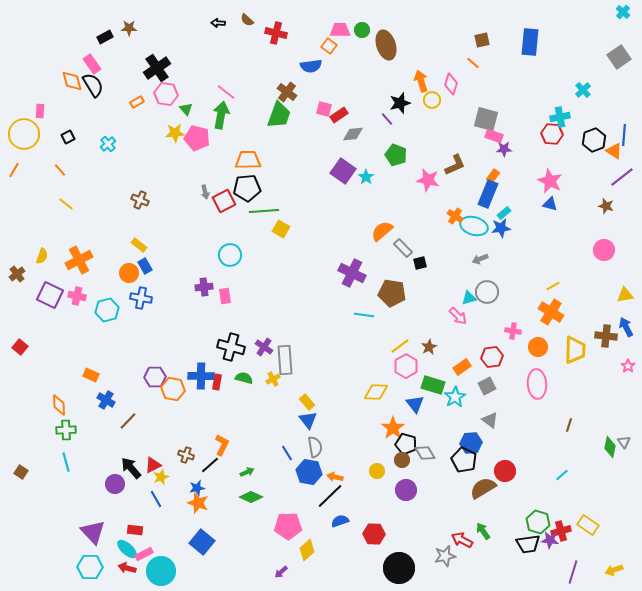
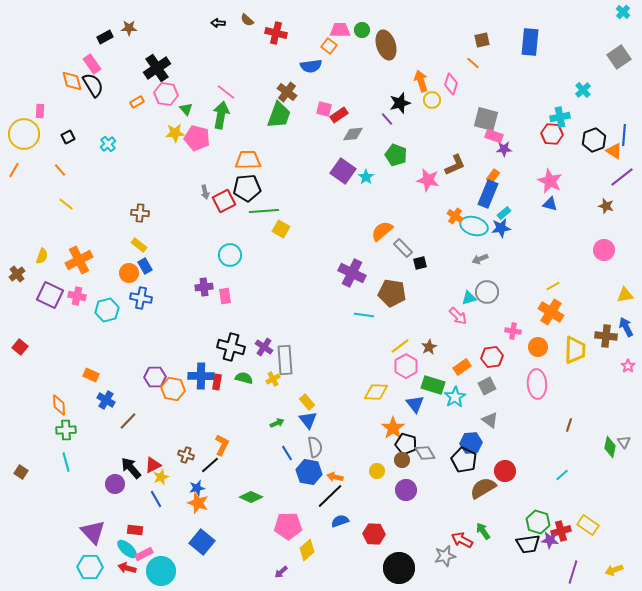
brown cross at (140, 200): moved 13 px down; rotated 18 degrees counterclockwise
green arrow at (247, 472): moved 30 px right, 49 px up
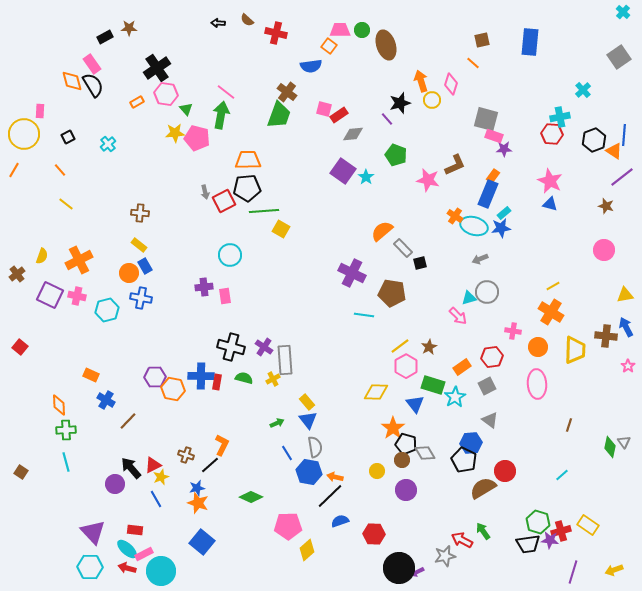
purple arrow at (281, 572): moved 136 px right; rotated 16 degrees clockwise
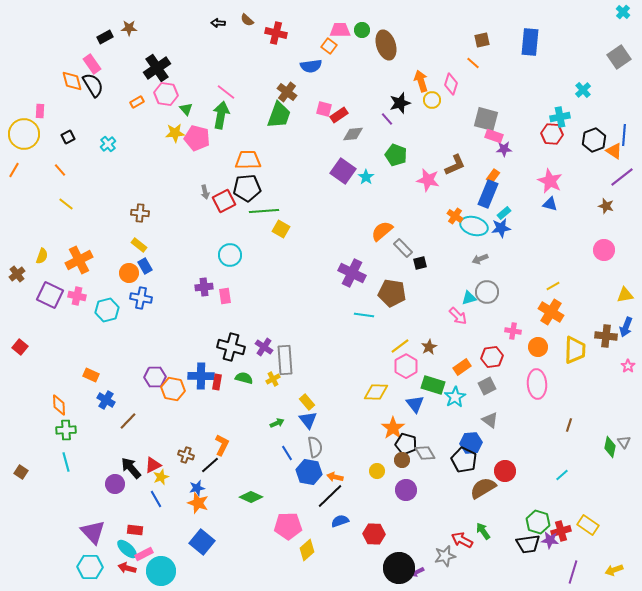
blue arrow at (626, 327): rotated 132 degrees counterclockwise
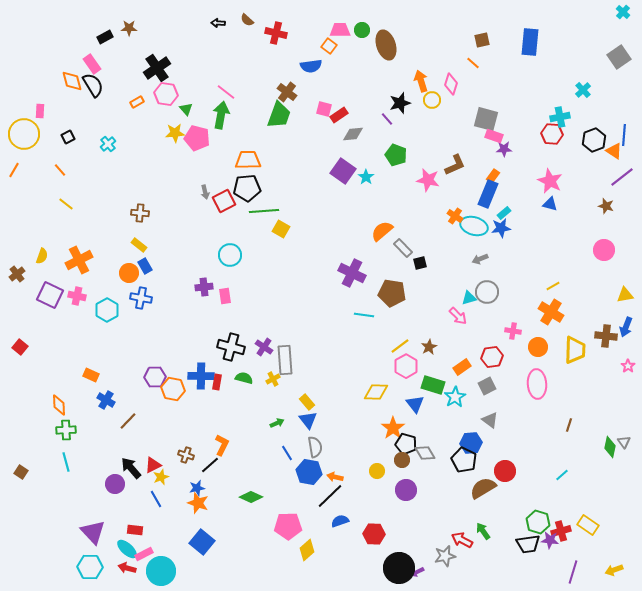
cyan hexagon at (107, 310): rotated 15 degrees counterclockwise
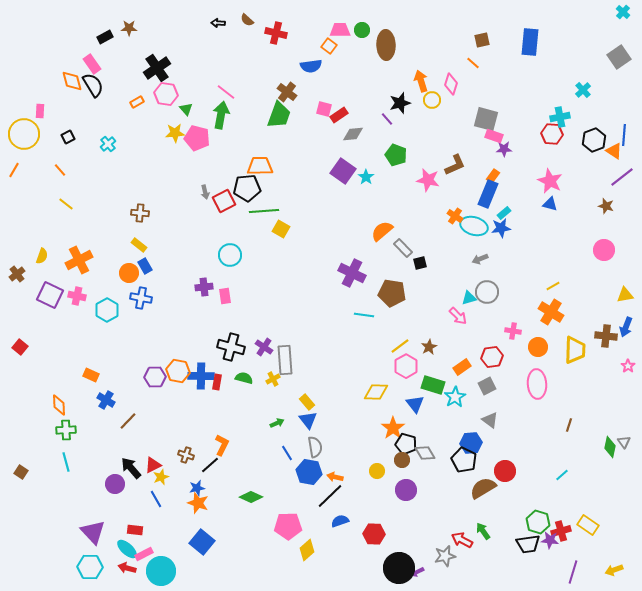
brown ellipse at (386, 45): rotated 16 degrees clockwise
orange trapezoid at (248, 160): moved 12 px right, 6 px down
orange hexagon at (173, 389): moved 5 px right, 18 px up
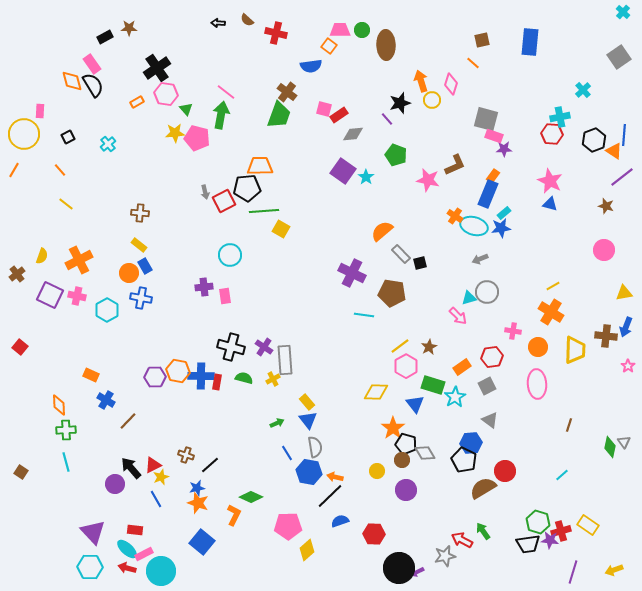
gray rectangle at (403, 248): moved 2 px left, 6 px down
yellow triangle at (625, 295): moved 1 px left, 2 px up
orange L-shape at (222, 445): moved 12 px right, 70 px down
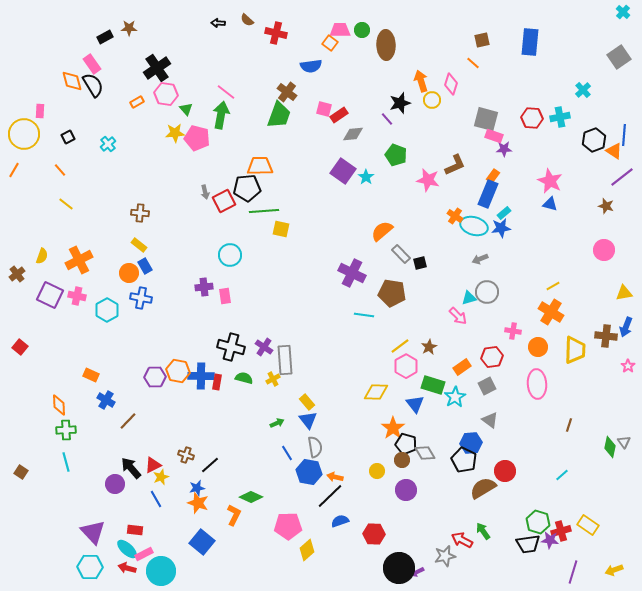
orange square at (329, 46): moved 1 px right, 3 px up
red hexagon at (552, 134): moved 20 px left, 16 px up
yellow square at (281, 229): rotated 18 degrees counterclockwise
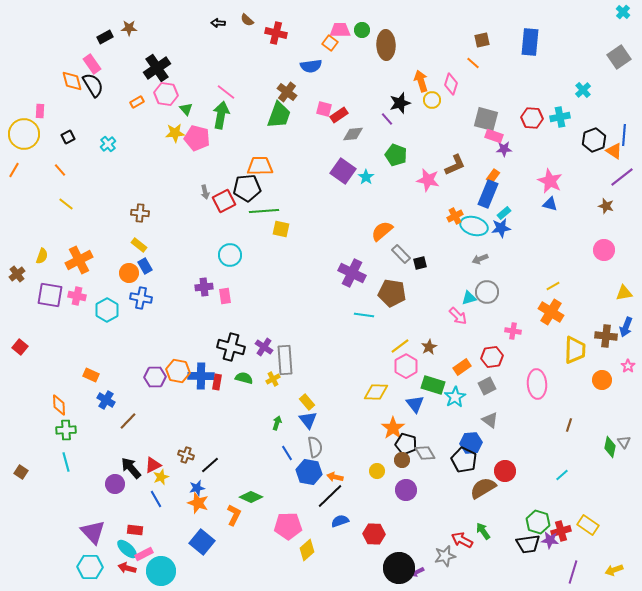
orange cross at (455, 216): rotated 28 degrees clockwise
purple square at (50, 295): rotated 16 degrees counterclockwise
orange circle at (538, 347): moved 64 px right, 33 px down
green arrow at (277, 423): rotated 48 degrees counterclockwise
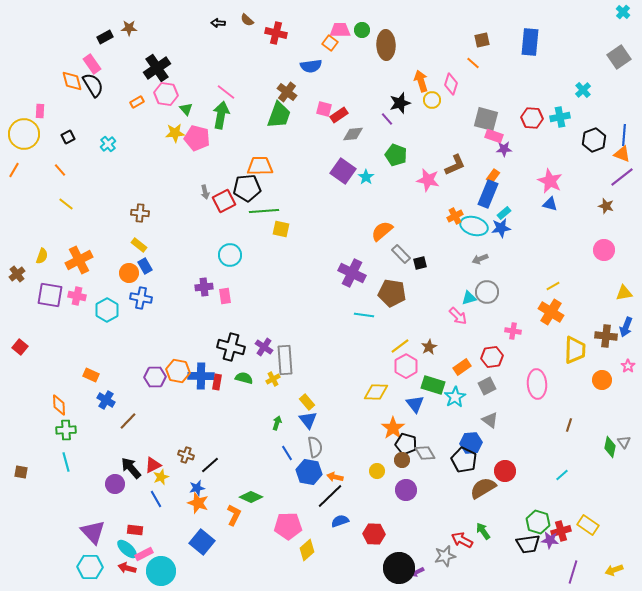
orange triangle at (614, 151): moved 8 px right, 3 px down; rotated 12 degrees counterclockwise
brown square at (21, 472): rotated 24 degrees counterclockwise
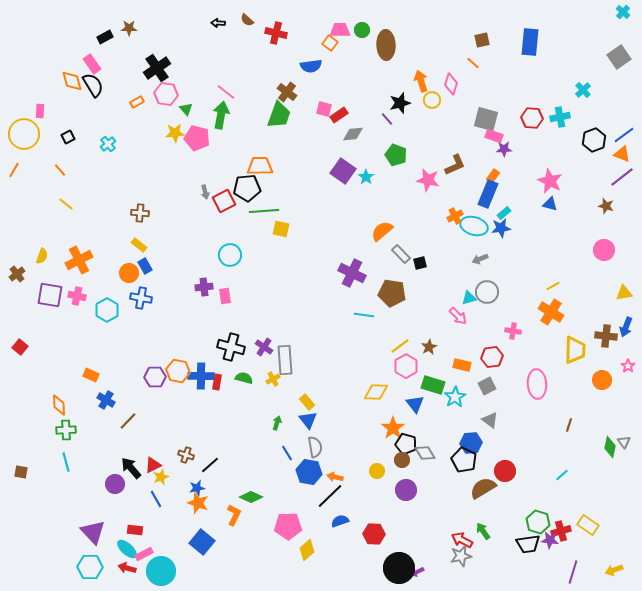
blue line at (624, 135): rotated 50 degrees clockwise
orange rectangle at (462, 367): moved 2 px up; rotated 48 degrees clockwise
gray star at (445, 556): moved 16 px right
